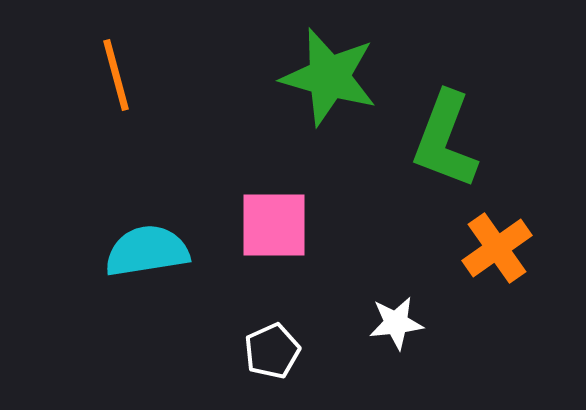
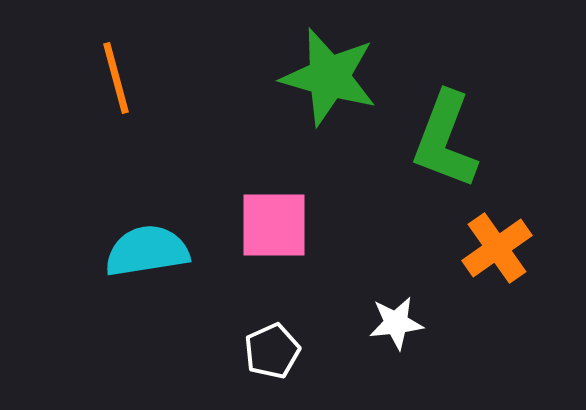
orange line: moved 3 px down
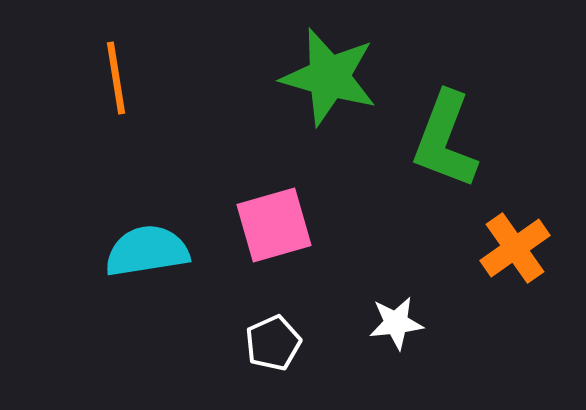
orange line: rotated 6 degrees clockwise
pink square: rotated 16 degrees counterclockwise
orange cross: moved 18 px right
white pentagon: moved 1 px right, 8 px up
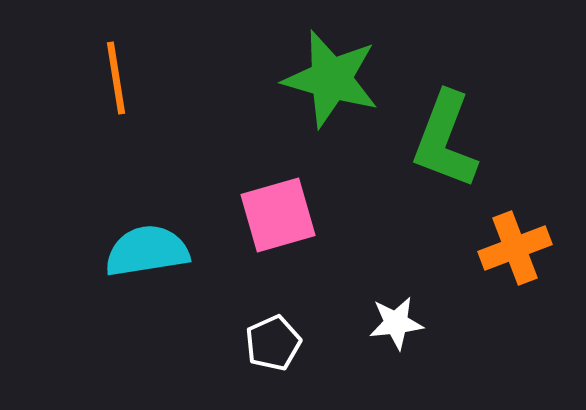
green star: moved 2 px right, 2 px down
pink square: moved 4 px right, 10 px up
orange cross: rotated 14 degrees clockwise
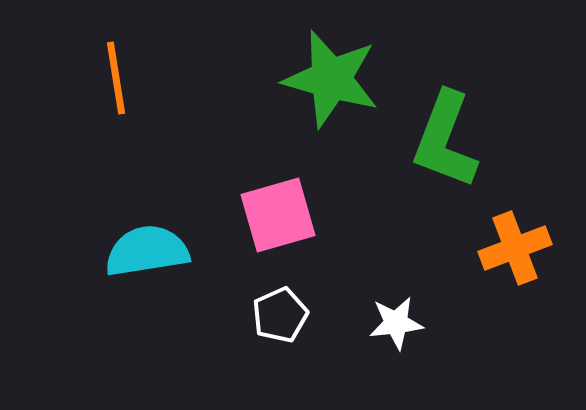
white pentagon: moved 7 px right, 28 px up
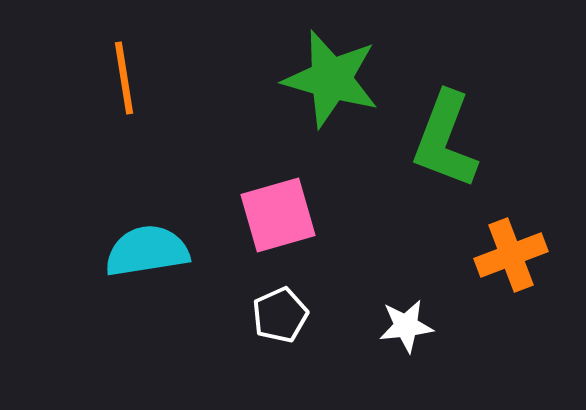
orange line: moved 8 px right
orange cross: moved 4 px left, 7 px down
white star: moved 10 px right, 3 px down
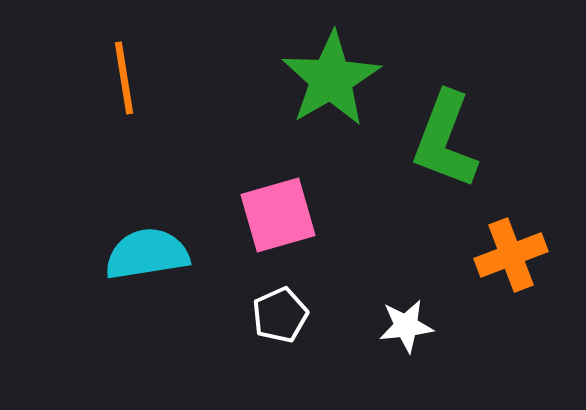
green star: rotated 26 degrees clockwise
cyan semicircle: moved 3 px down
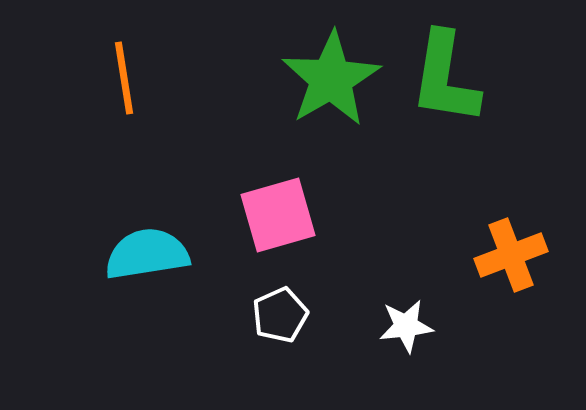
green L-shape: moved 62 px up; rotated 12 degrees counterclockwise
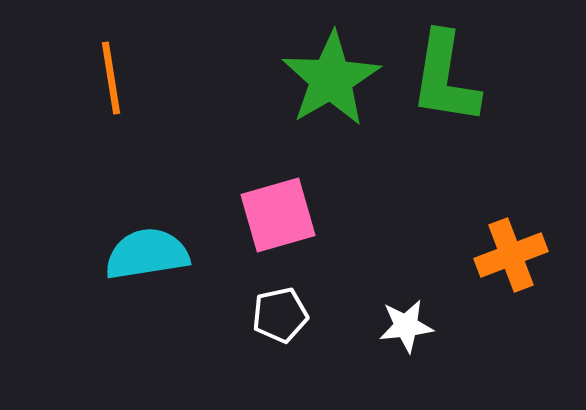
orange line: moved 13 px left
white pentagon: rotated 12 degrees clockwise
